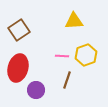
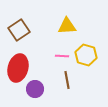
yellow triangle: moved 7 px left, 5 px down
yellow hexagon: rotated 25 degrees counterclockwise
brown line: rotated 30 degrees counterclockwise
purple circle: moved 1 px left, 1 px up
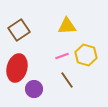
pink line: rotated 24 degrees counterclockwise
red ellipse: moved 1 px left
brown line: rotated 24 degrees counterclockwise
purple circle: moved 1 px left
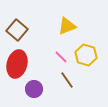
yellow triangle: rotated 18 degrees counterclockwise
brown square: moved 2 px left; rotated 15 degrees counterclockwise
pink line: moved 1 px left, 1 px down; rotated 64 degrees clockwise
red ellipse: moved 4 px up
